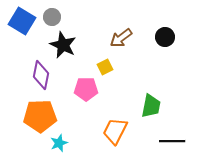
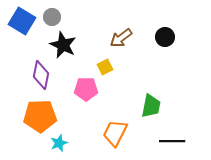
orange trapezoid: moved 2 px down
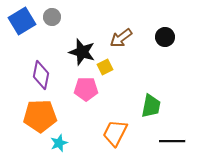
blue square: rotated 28 degrees clockwise
black star: moved 19 px right, 7 px down; rotated 8 degrees counterclockwise
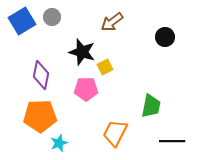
brown arrow: moved 9 px left, 16 px up
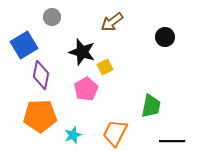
blue square: moved 2 px right, 24 px down
pink pentagon: rotated 30 degrees counterclockwise
cyan star: moved 14 px right, 8 px up
